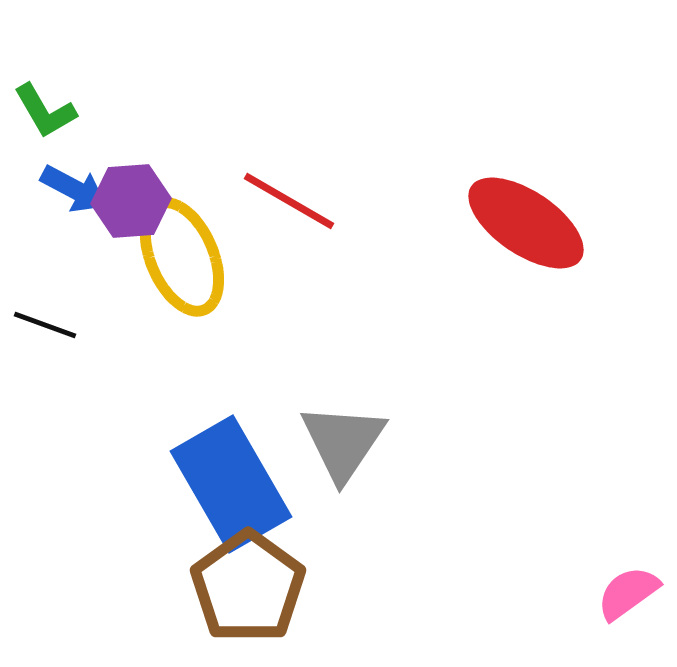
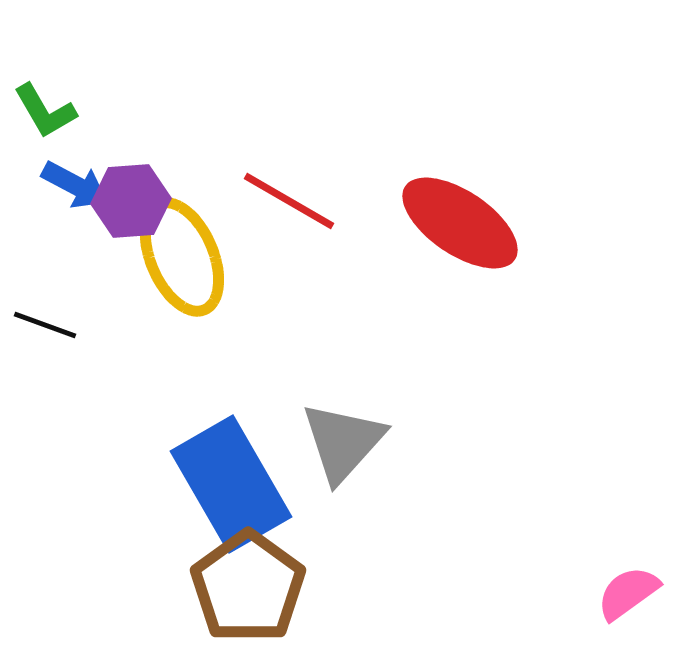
blue arrow: moved 1 px right, 4 px up
red ellipse: moved 66 px left
gray triangle: rotated 8 degrees clockwise
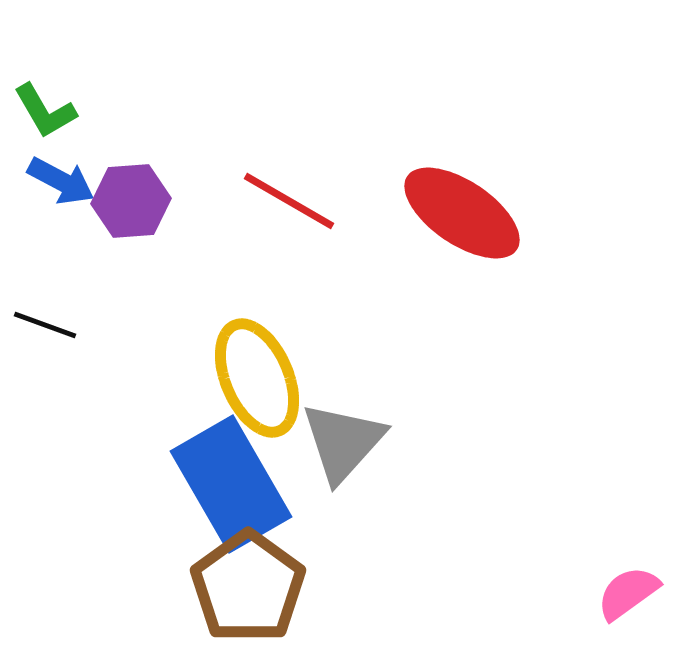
blue arrow: moved 14 px left, 4 px up
red ellipse: moved 2 px right, 10 px up
yellow ellipse: moved 75 px right, 121 px down
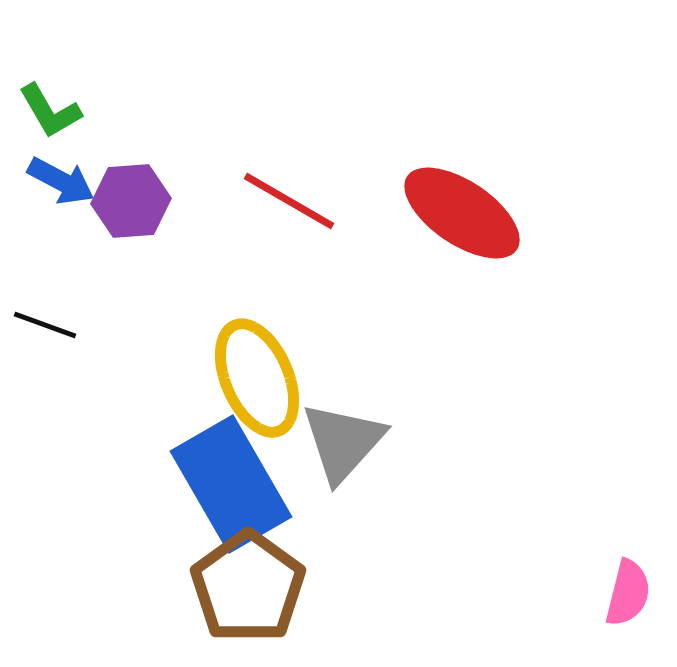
green L-shape: moved 5 px right
pink semicircle: rotated 140 degrees clockwise
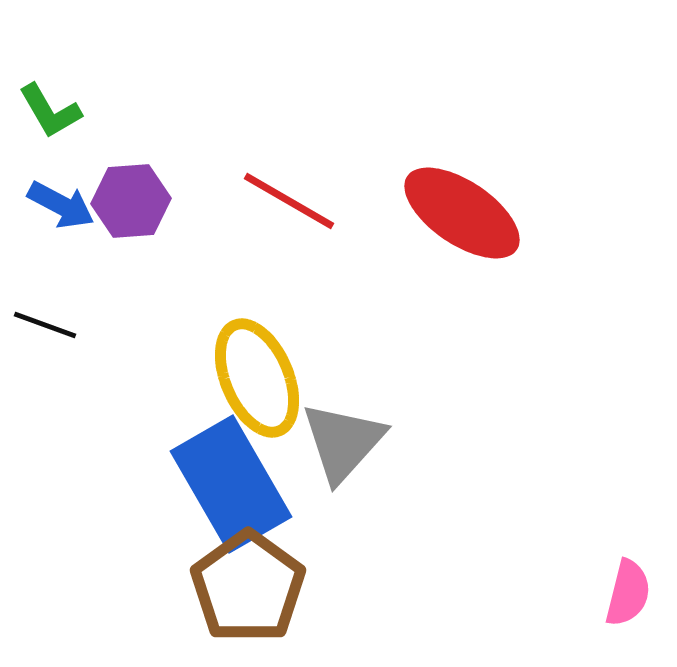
blue arrow: moved 24 px down
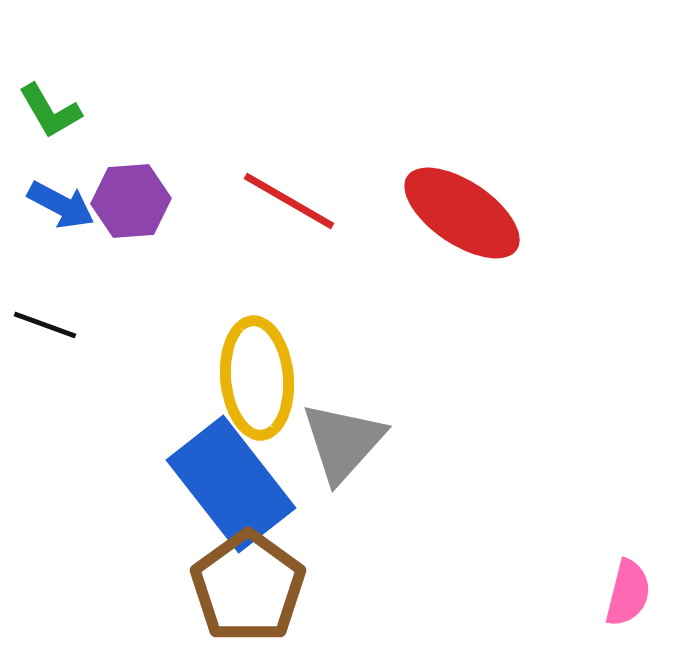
yellow ellipse: rotated 18 degrees clockwise
blue rectangle: rotated 8 degrees counterclockwise
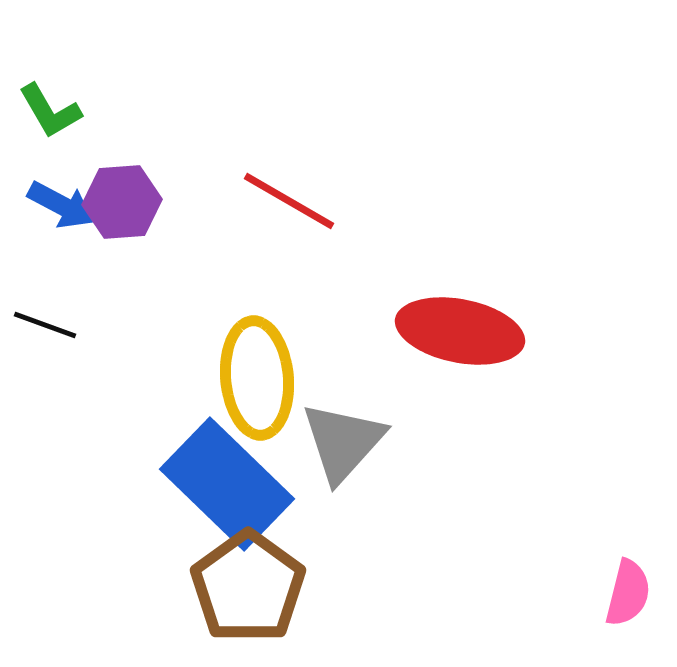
purple hexagon: moved 9 px left, 1 px down
red ellipse: moved 2 px left, 118 px down; rotated 23 degrees counterclockwise
blue rectangle: moved 4 px left; rotated 8 degrees counterclockwise
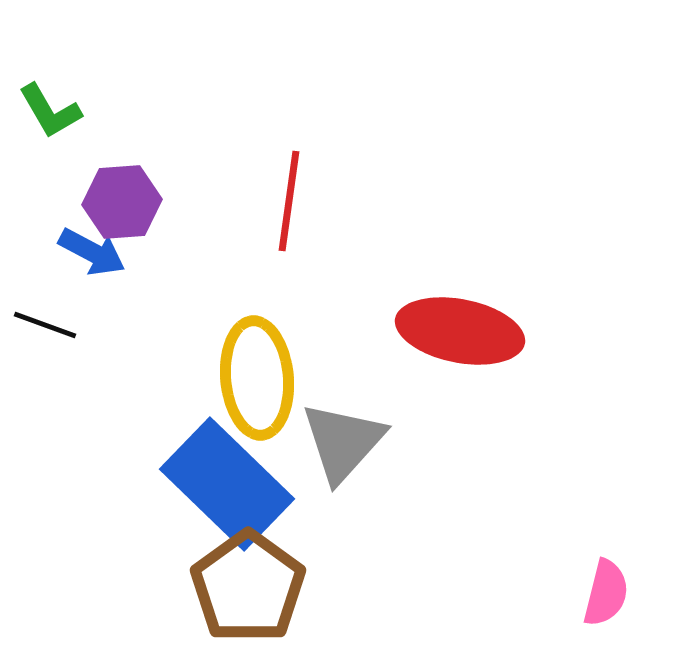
red line: rotated 68 degrees clockwise
blue arrow: moved 31 px right, 47 px down
pink semicircle: moved 22 px left
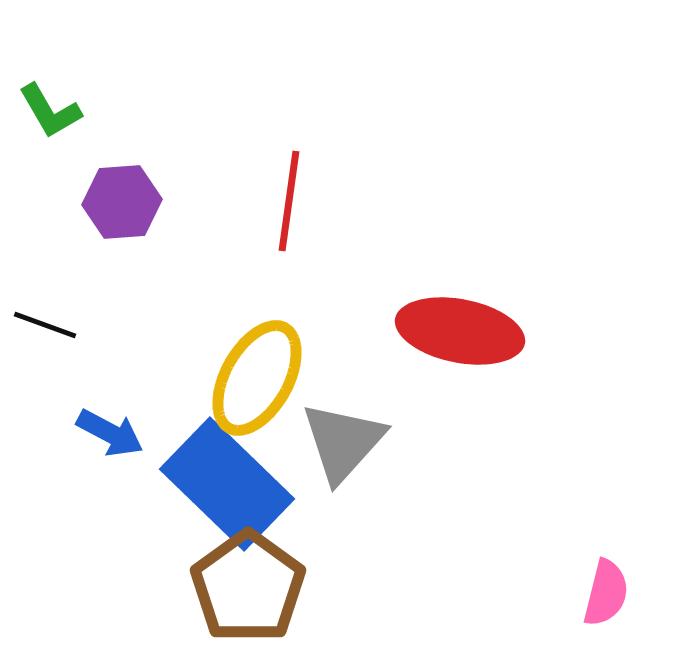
blue arrow: moved 18 px right, 181 px down
yellow ellipse: rotated 34 degrees clockwise
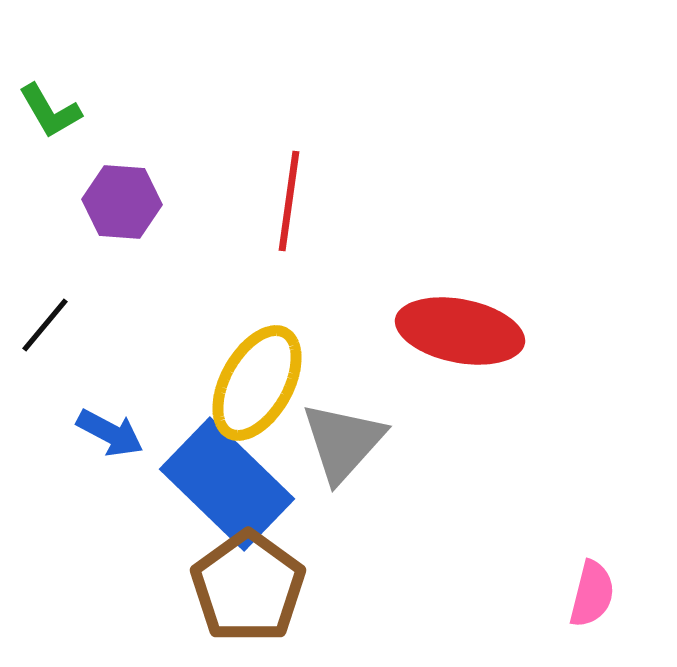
purple hexagon: rotated 8 degrees clockwise
black line: rotated 70 degrees counterclockwise
yellow ellipse: moved 5 px down
pink semicircle: moved 14 px left, 1 px down
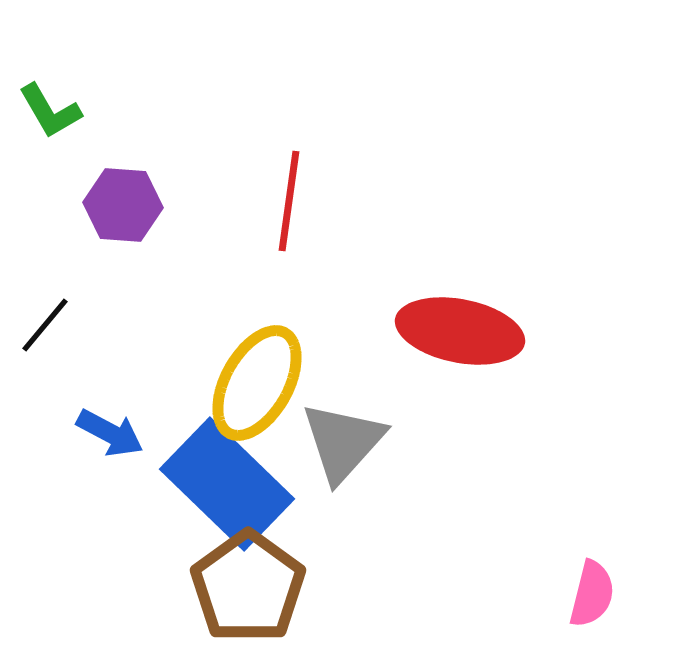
purple hexagon: moved 1 px right, 3 px down
